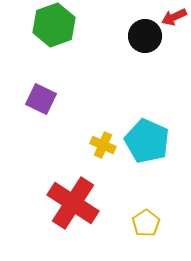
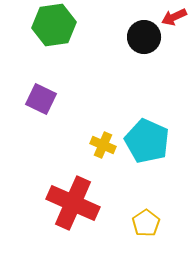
green hexagon: rotated 12 degrees clockwise
black circle: moved 1 px left, 1 px down
red cross: rotated 9 degrees counterclockwise
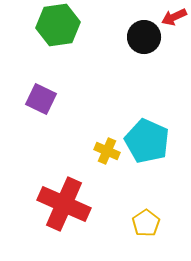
green hexagon: moved 4 px right
yellow cross: moved 4 px right, 6 px down
red cross: moved 9 px left, 1 px down
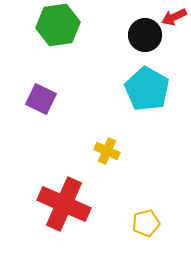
black circle: moved 1 px right, 2 px up
cyan pentagon: moved 52 px up; rotated 6 degrees clockwise
yellow pentagon: rotated 20 degrees clockwise
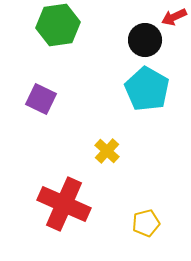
black circle: moved 5 px down
yellow cross: rotated 20 degrees clockwise
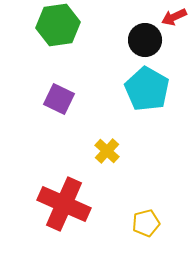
purple square: moved 18 px right
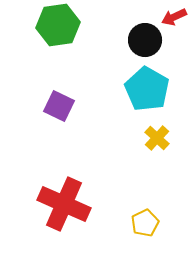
purple square: moved 7 px down
yellow cross: moved 50 px right, 13 px up
yellow pentagon: moved 1 px left; rotated 12 degrees counterclockwise
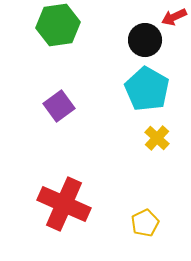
purple square: rotated 28 degrees clockwise
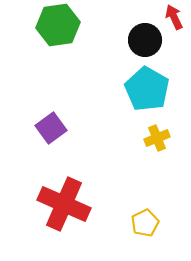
red arrow: rotated 90 degrees clockwise
purple square: moved 8 px left, 22 px down
yellow cross: rotated 25 degrees clockwise
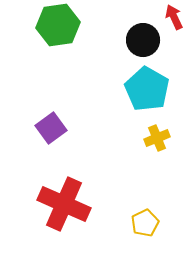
black circle: moved 2 px left
